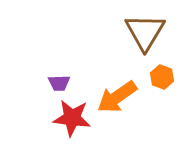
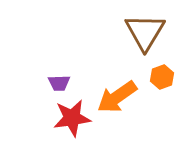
orange hexagon: rotated 20 degrees clockwise
red star: rotated 15 degrees counterclockwise
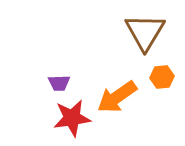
orange hexagon: rotated 15 degrees clockwise
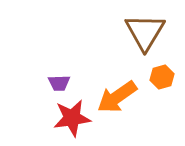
orange hexagon: rotated 10 degrees counterclockwise
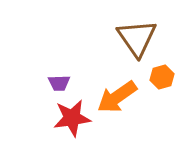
brown triangle: moved 8 px left, 6 px down; rotated 6 degrees counterclockwise
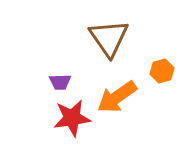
brown triangle: moved 28 px left
orange hexagon: moved 6 px up
purple trapezoid: moved 1 px right, 1 px up
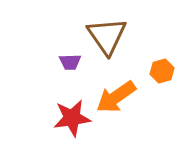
brown triangle: moved 2 px left, 2 px up
purple trapezoid: moved 10 px right, 20 px up
orange arrow: moved 1 px left
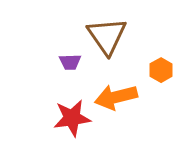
orange hexagon: moved 1 px left, 1 px up; rotated 15 degrees counterclockwise
orange arrow: rotated 21 degrees clockwise
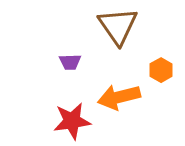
brown triangle: moved 11 px right, 10 px up
orange arrow: moved 3 px right
red star: moved 3 px down
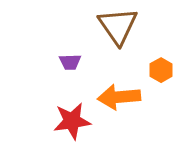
orange arrow: rotated 9 degrees clockwise
